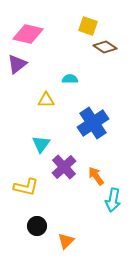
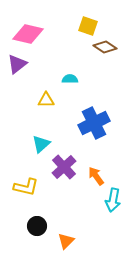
blue cross: moved 1 px right; rotated 8 degrees clockwise
cyan triangle: rotated 12 degrees clockwise
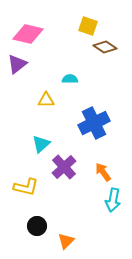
orange arrow: moved 7 px right, 4 px up
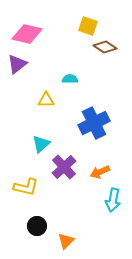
pink diamond: moved 1 px left
orange arrow: moved 3 px left; rotated 78 degrees counterclockwise
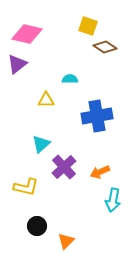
blue cross: moved 3 px right, 7 px up; rotated 16 degrees clockwise
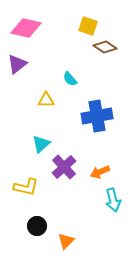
pink diamond: moved 1 px left, 6 px up
cyan semicircle: rotated 133 degrees counterclockwise
cyan arrow: rotated 25 degrees counterclockwise
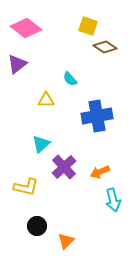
pink diamond: rotated 24 degrees clockwise
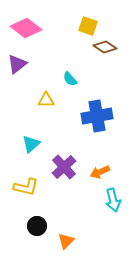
cyan triangle: moved 10 px left
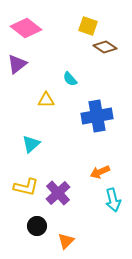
purple cross: moved 6 px left, 26 px down
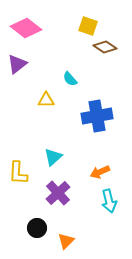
cyan triangle: moved 22 px right, 13 px down
yellow L-shape: moved 8 px left, 14 px up; rotated 80 degrees clockwise
cyan arrow: moved 4 px left, 1 px down
black circle: moved 2 px down
